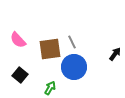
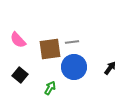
gray line: rotated 72 degrees counterclockwise
black arrow: moved 5 px left, 14 px down
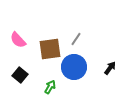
gray line: moved 4 px right, 3 px up; rotated 48 degrees counterclockwise
green arrow: moved 1 px up
